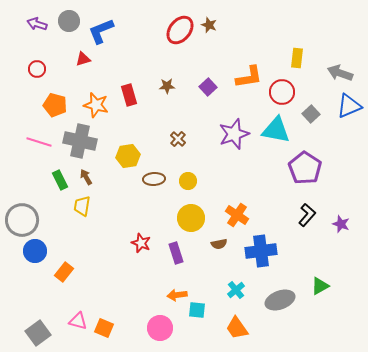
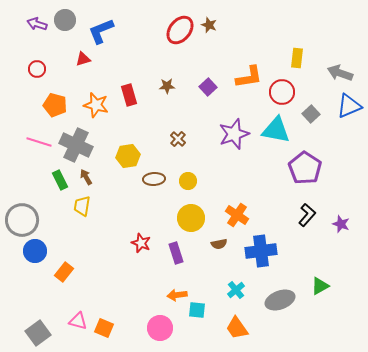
gray circle at (69, 21): moved 4 px left, 1 px up
gray cross at (80, 141): moved 4 px left, 4 px down; rotated 12 degrees clockwise
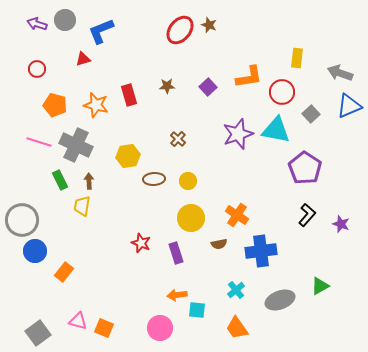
purple star at (234, 134): moved 4 px right
brown arrow at (86, 177): moved 3 px right, 4 px down; rotated 28 degrees clockwise
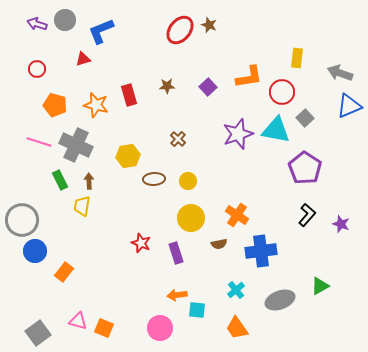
gray square at (311, 114): moved 6 px left, 4 px down
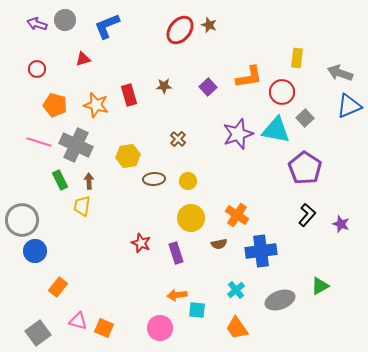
blue L-shape at (101, 31): moved 6 px right, 5 px up
brown star at (167, 86): moved 3 px left
orange rectangle at (64, 272): moved 6 px left, 15 px down
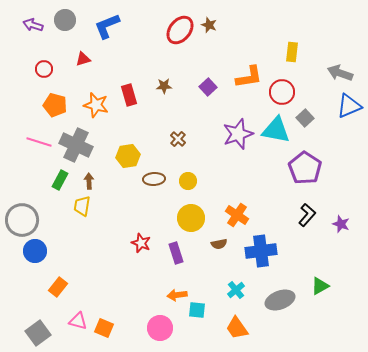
purple arrow at (37, 24): moved 4 px left, 1 px down
yellow rectangle at (297, 58): moved 5 px left, 6 px up
red circle at (37, 69): moved 7 px right
green rectangle at (60, 180): rotated 54 degrees clockwise
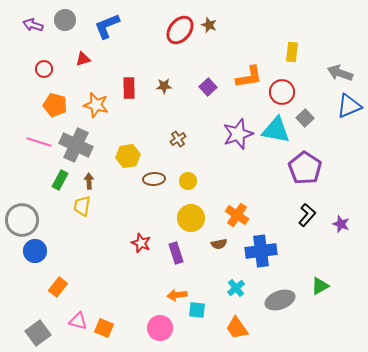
red rectangle at (129, 95): moved 7 px up; rotated 15 degrees clockwise
brown cross at (178, 139): rotated 14 degrees clockwise
cyan cross at (236, 290): moved 2 px up
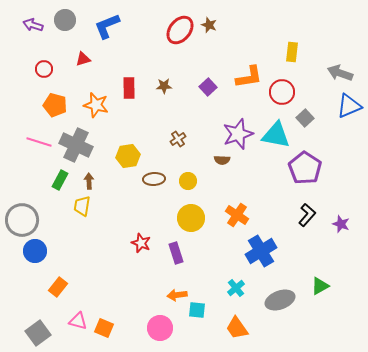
cyan triangle at (276, 130): moved 5 px down
brown semicircle at (219, 244): moved 3 px right, 84 px up; rotated 14 degrees clockwise
blue cross at (261, 251): rotated 24 degrees counterclockwise
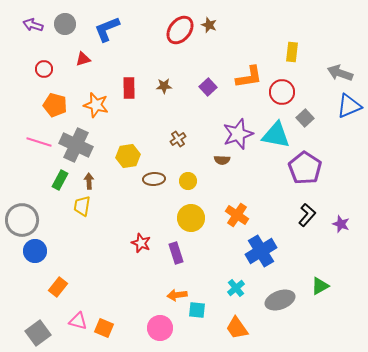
gray circle at (65, 20): moved 4 px down
blue L-shape at (107, 26): moved 3 px down
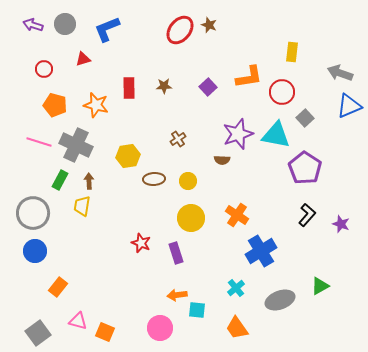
gray circle at (22, 220): moved 11 px right, 7 px up
orange square at (104, 328): moved 1 px right, 4 px down
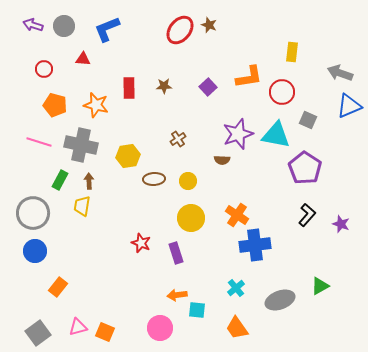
gray circle at (65, 24): moved 1 px left, 2 px down
red triangle at (83, 59): rotated 21 degrees clockwise
gray square at (305, 118): moved 3 px right, 2 px down; rotated 24 degrees counterclockwise
gray cross at (76, 145): moved 5 px right; rotated 12 degrees counterclockwise
blue cross at (261, 251): moved 6 px left, 6 px up; rotated 24 degrees clockwise
pink triangle at (78, 321): moved 6 px down; rotated 30 degrees counterclockwise
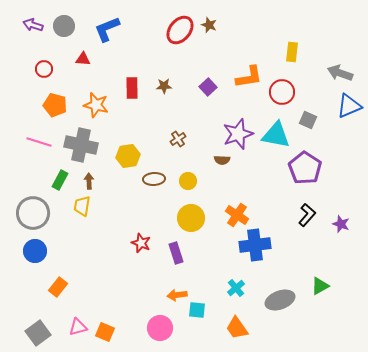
red rectangle at (129, 88): moved 3 px right
